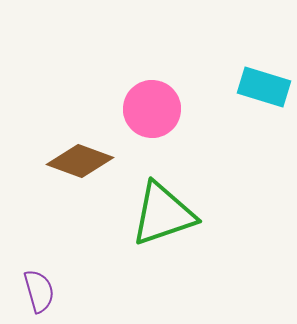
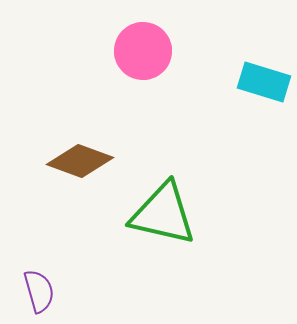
cyan rectangle: moved 5 px up
pink circle: moved 9 px left, 58 px up
green triangle: rotated 32 degrees clockwise
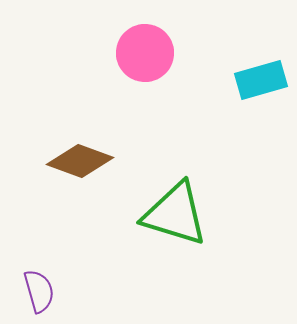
pink circle: moved 2 px right, 2 px down
cyan rectangle: moved 3 px left, 2 px up; rotated 33 degrees counterclockwise
green triangle: moved 12 px right; rotated 4 degrees clockwise
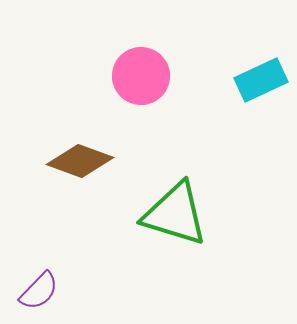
pink circle: moved 4 px left, 23 px down
cyan rectangle: rotated 9 degrees counterclockwise
purple semicircle: rotated 60 degrees clockwise
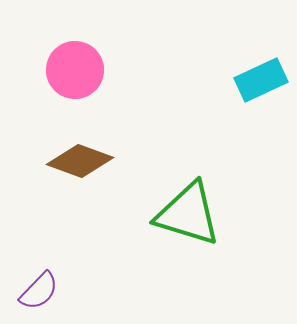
pink circle: moved 66 px left, 6 px up
green triangle: moved 13 px right
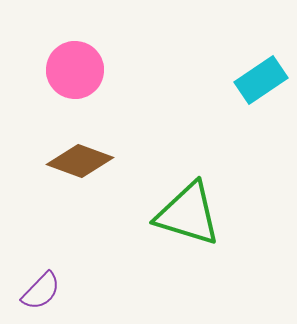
cyan rectangle: rotated 9 degrees counterclockwise
purple semicircle: moved 2 px right
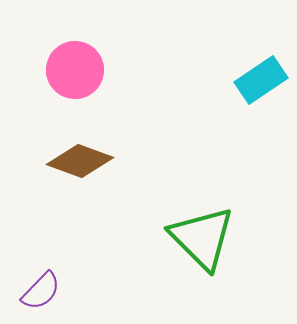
green triangle: moved 14 px right, 24 px down; rotated 28 degrees clockwise
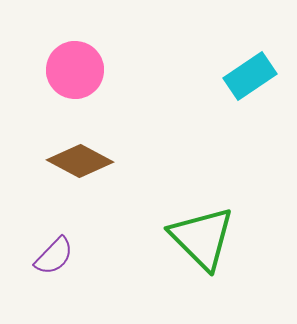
cyan rectangle: moved 11 px left, 4 px up
brown diamond: rotated 8 degrees clockwise
purple semicircle: moved 13 px right, 35 px up
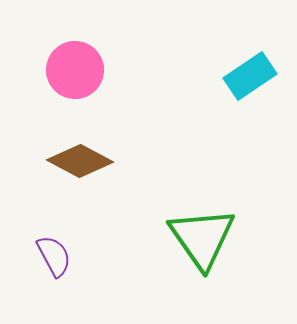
green triangle: rotated 10 degrees clockwise
purple semicircle: rotated 72 degrees counterclockwise
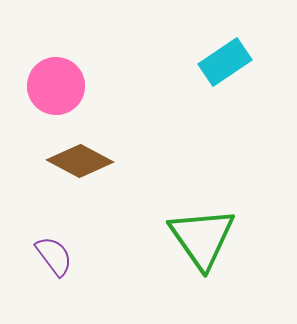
pink circle: moved 19 px left, 16 px down
cyan rectangle: moved 25 px left, 14 px up
purple semicircle: rotated 9 degrees counterclockwise
